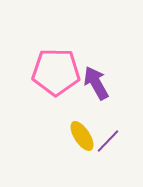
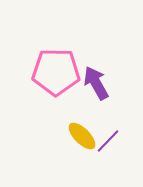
yellow ellipse: rotated 12 degrees counterclockwise
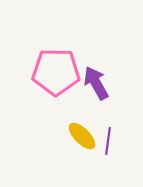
purple line: rotated 36 degrees counterclockwise
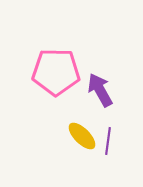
purple arrow: moved 4 px right, 7 px down
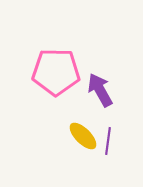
yellow ellipse: moved 1 px right
